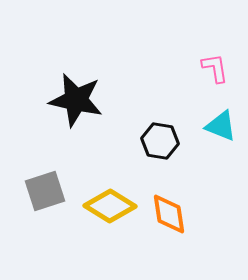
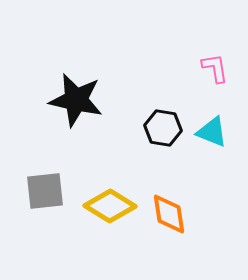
cyan triangle: moved 9 px left, 6 px down
black hexagon: moved 3 px right, 13 px up
gray square: rotated 12 degrees clockwise
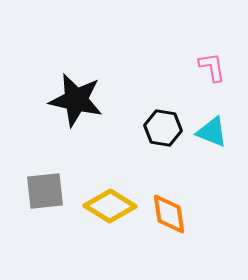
pink L-shape: moved 3 px left, 1 px up
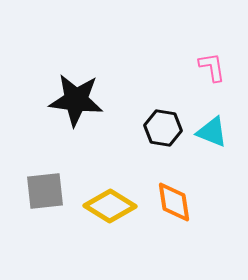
black star: rotated 6 degrees counterclockwise
orange diamond: moved 5 px right, 12 px up
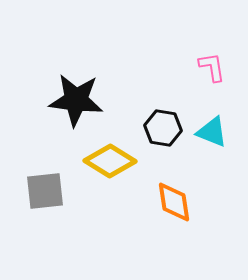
yellow diamond: moved 45 px up
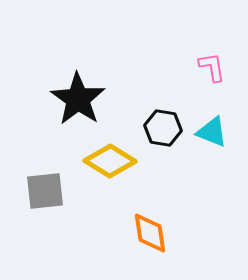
black star: moved 2 px right, 1 px up; rotated 28 degrees clockwise
orange diamond: moved 24 px left, 31 px down
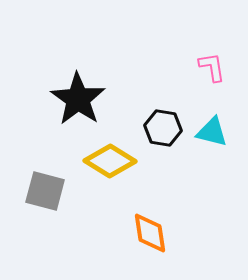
cyan triangle: rotated 8 degrees counterclockwise
gray square: rotated 21 degrees clockwise
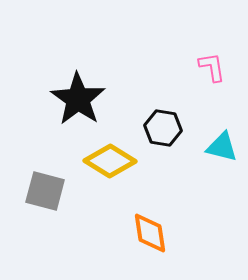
cyan triangle: moved 10 px right, 15 px down
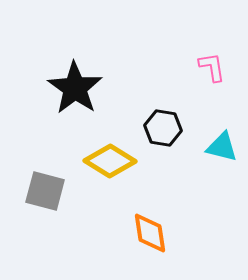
black star: moved 3 px left, 11 px up
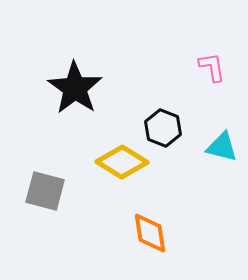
black hexagon: rotated 12 degrees clockwise
yellow diamond: moved 12 px right, 1 px down
